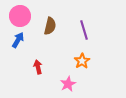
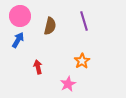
purple line: moved 9 px up
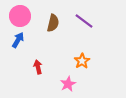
purple line: rotated 36 degrees counterclockwise
brown semicircle: moved 3 px right, 3 px up
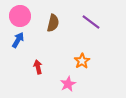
purple line: moved 7 px right, 1 px down
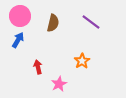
pink star: moved 9 px left
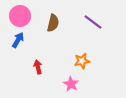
purple line: moved 2 px right
orange star: rotated 21 degrees clockwise
pink star: moved 12 px right; rotated 14 degrees counterclockwise
